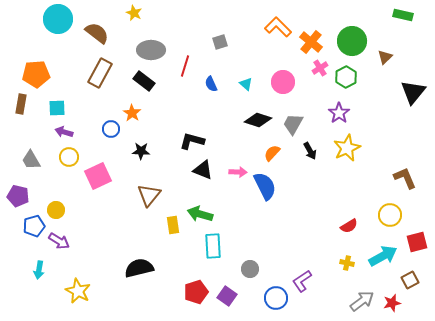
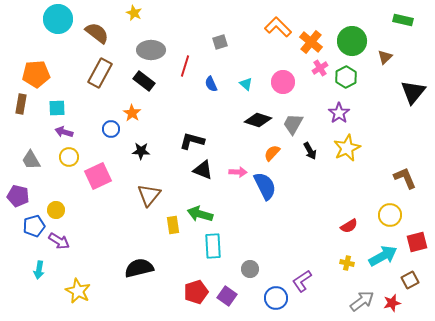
green rectangle at (403, 15): moved 5 px down
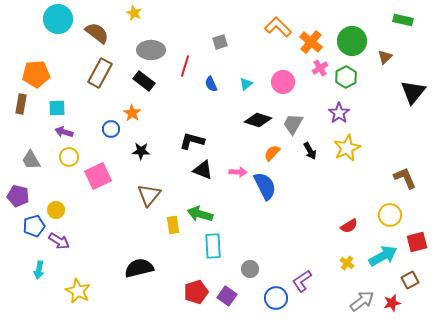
cyan triangle at (246, 84): rotated 40 degrees clockwise
yellow cross at (347, 263): rotated 24 degrees clockwise
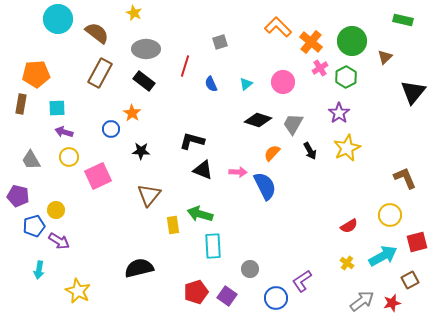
gray ellipse at (151, 50): moved 5 px left, 1 px up
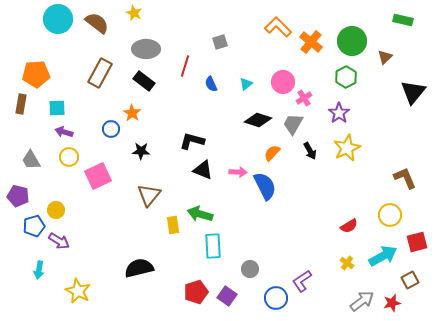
brown semicircle at (97, 33): moved 10 px up
pink cross at (320, 68): moved 16 px left, 30 px down
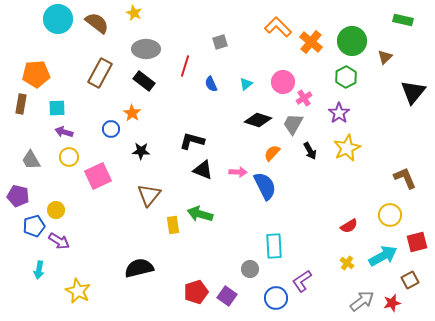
cyan rectangle at (213, 246): moved 61 px right
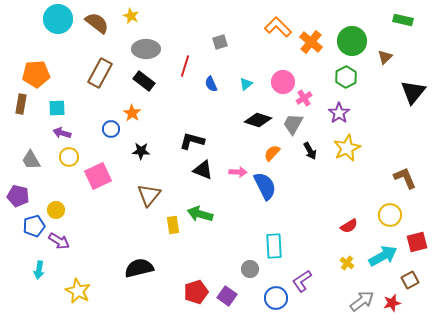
yellow star at (134, 13): moved 3 px left, 3 px down
purple arrow at (64, 132): moved 2 px left, 1 px down
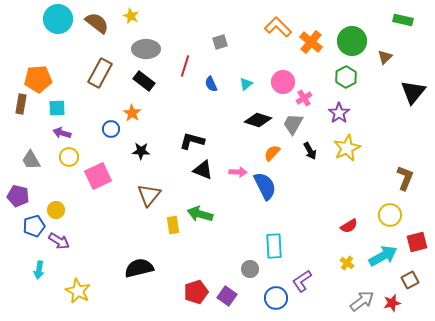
orange pentagon at (36, 74): moved 2 px right, 5 px down
brown L-shape at (405, 178): rotated 45 degrees clockwise
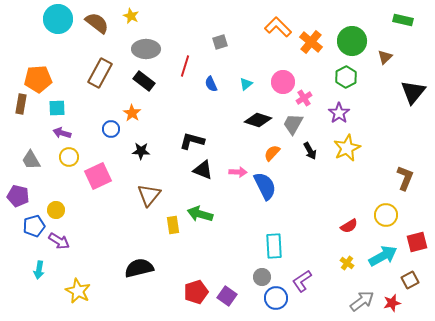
yellow circle at (390, 215): moved 4 px left
gray circle at (250, 269): moved 12 px right, 8 px down
